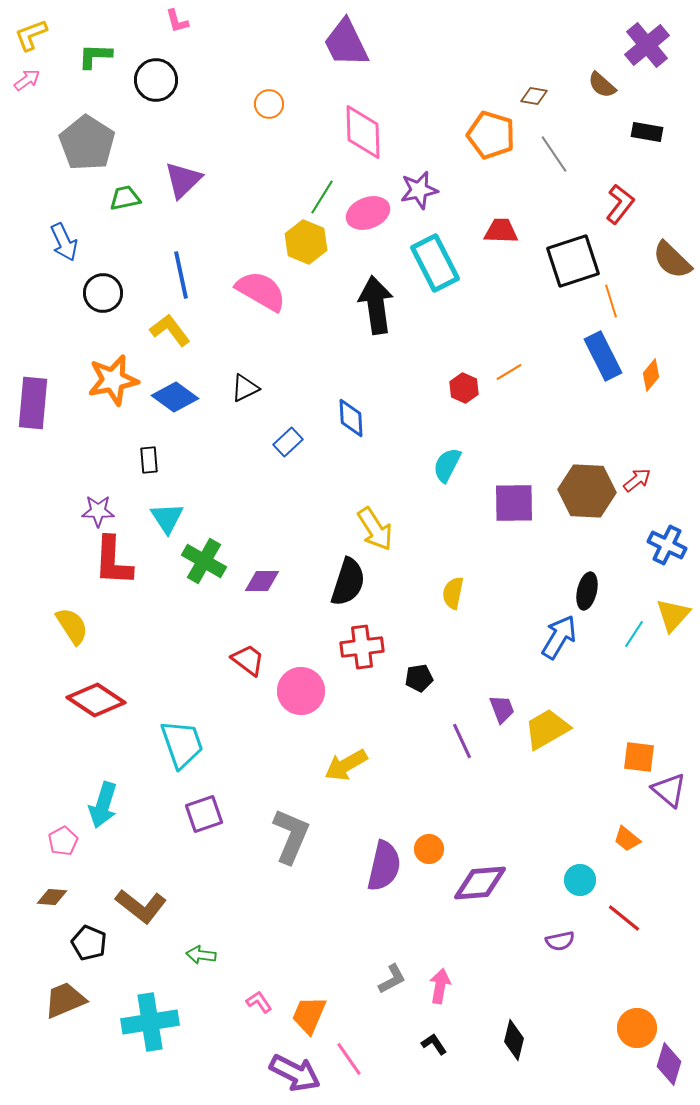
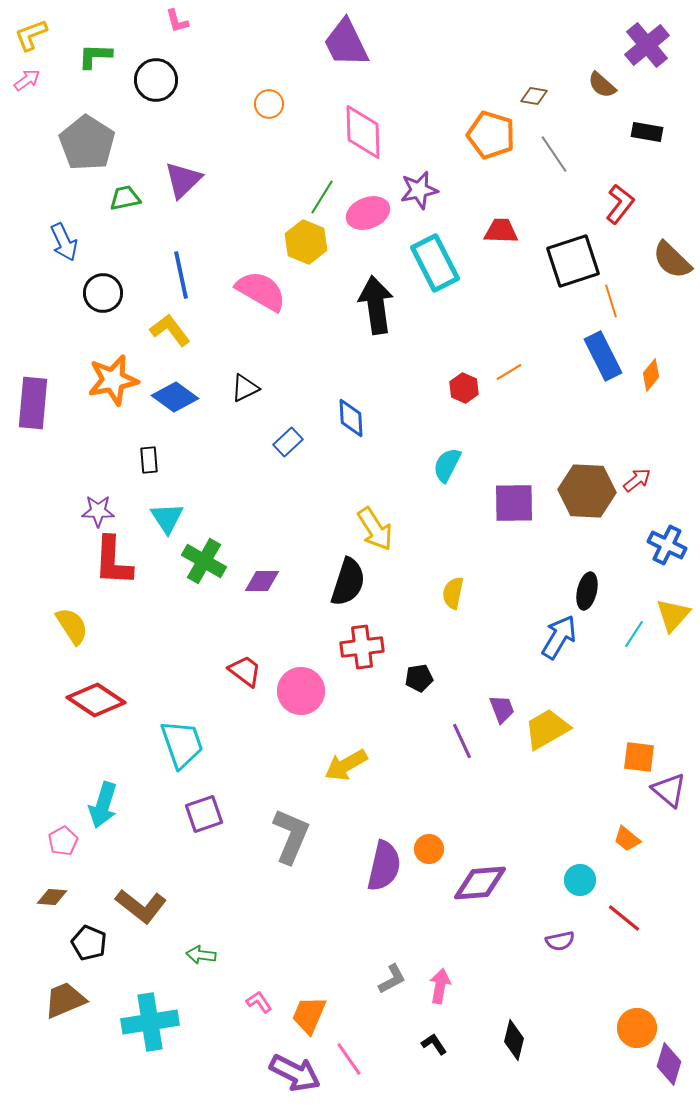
red trapezoid at (248, 660): moved 3 px left, 11 px down
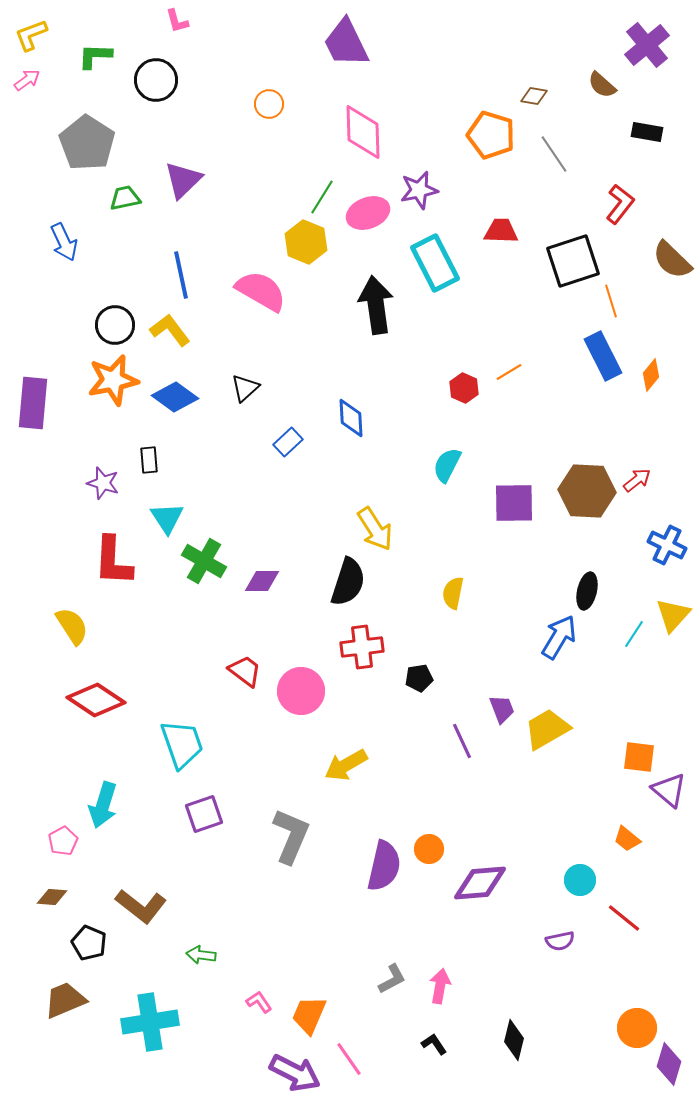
black circle at (103, 293): moved 12 px right, 32 px down
black triangle at (245, 388): rotated 16 degrees counterclockwise
purple star at (98, 511): moved 5 px right, 28 px up; rotated 16 degrees clockwise
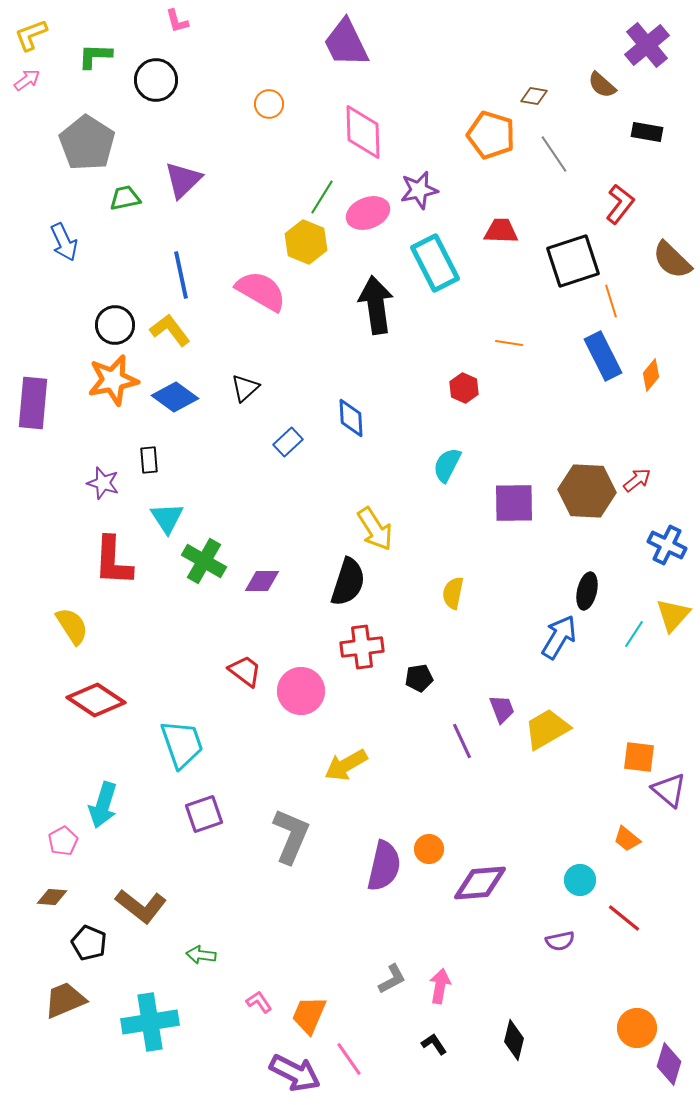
orange line at (509, 372): moved 29 px up; rotated 40 degrees clockwise
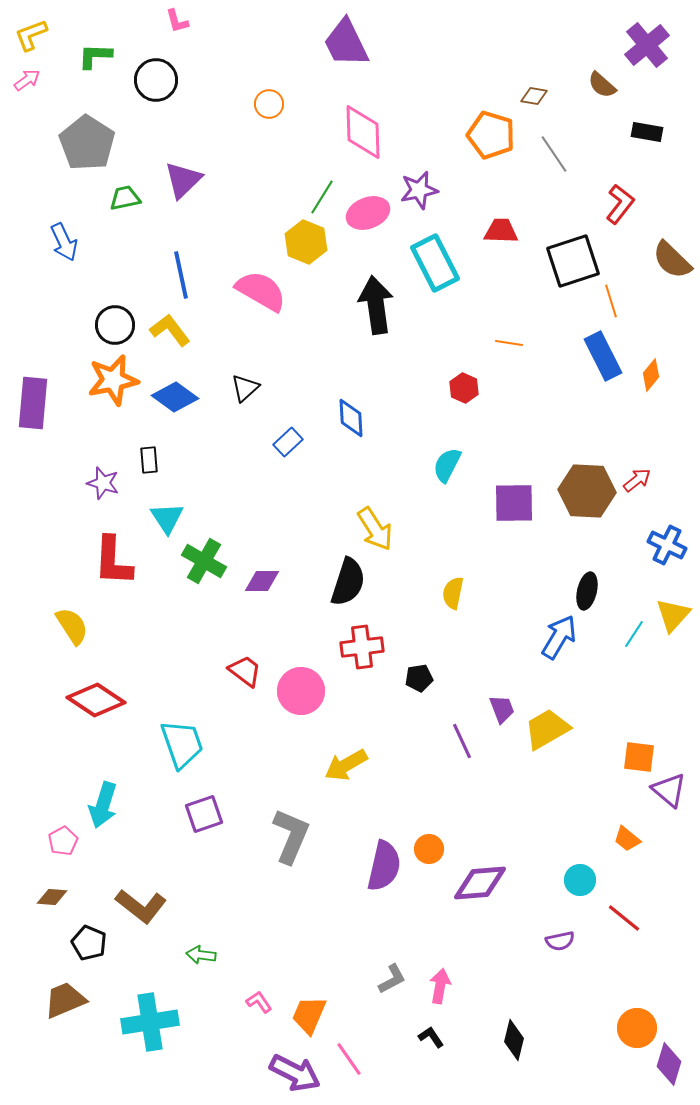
black L-shape at (434, 1044): moved 3 px left, 7 px up
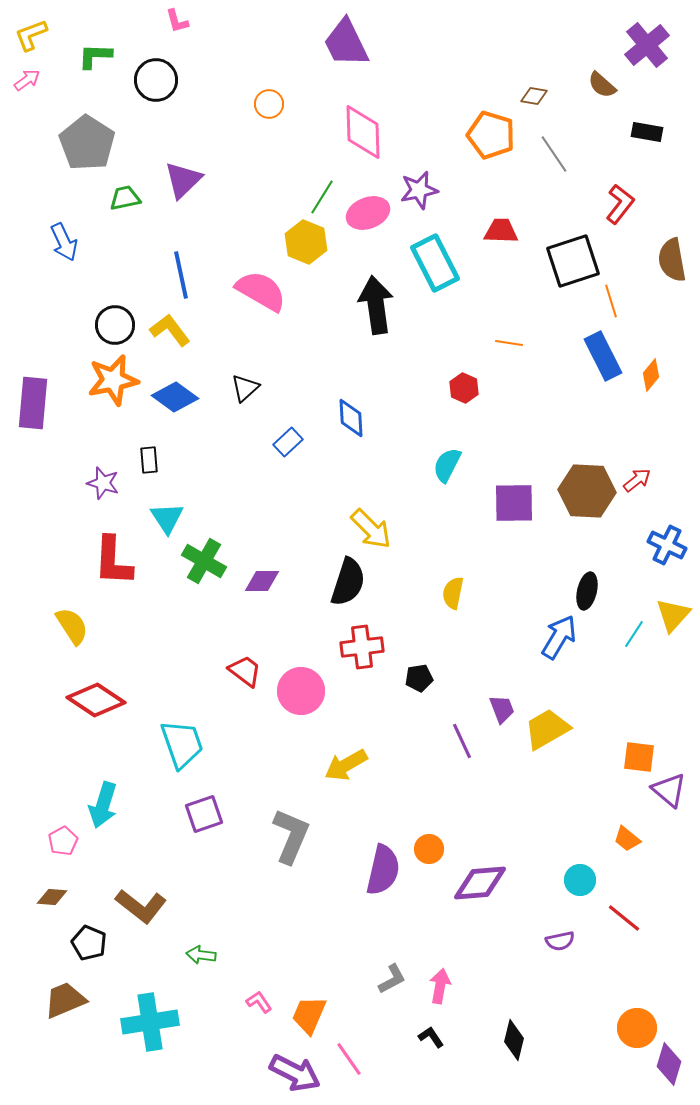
brown semicircle at (672, 260): rotated 36 degrees clockwise
yellow arrow at (375, 529): moved 4 px left; rotated 12 degrees counterclockwise
purple semicircle at (384, 866): moved 1 px left, 4 px down
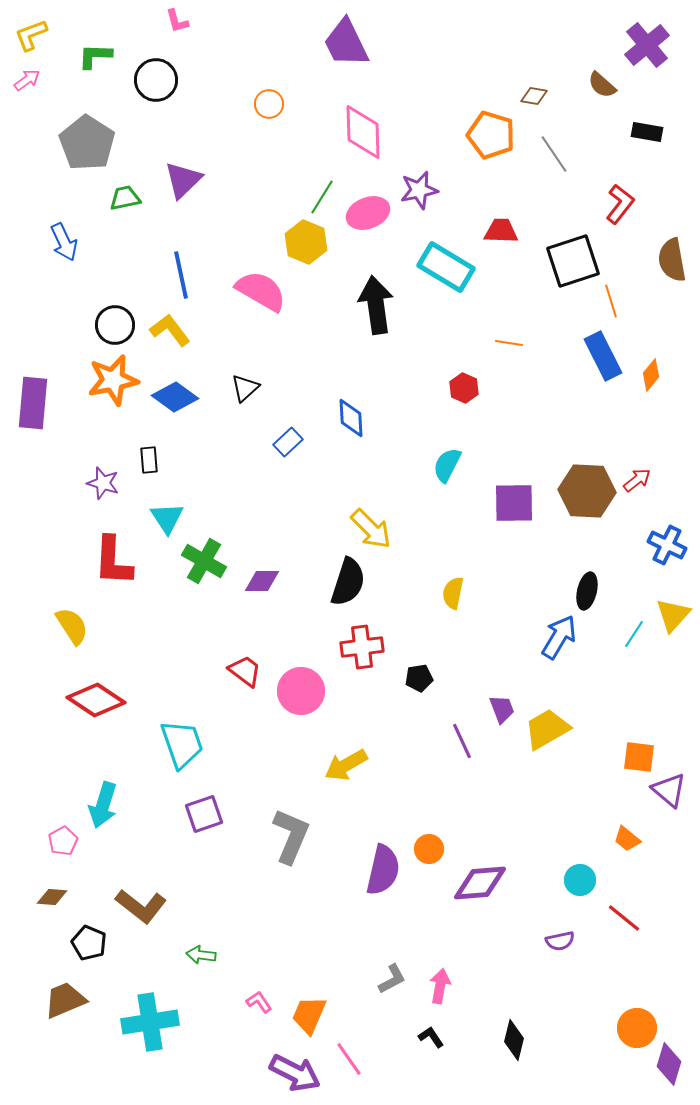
cyan rectangle at (435, 263): moved 11 px right, 4 px down; rotated 32 degrees counterclockwise
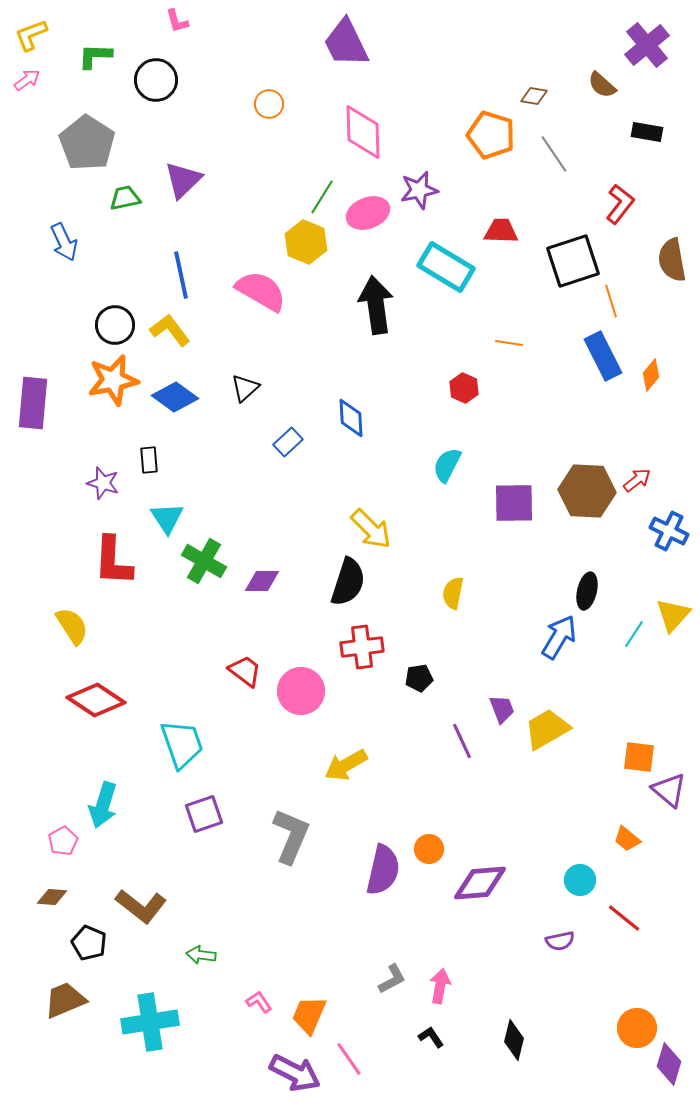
blue cross at (667, 545): moved 2 px right, 14 px up
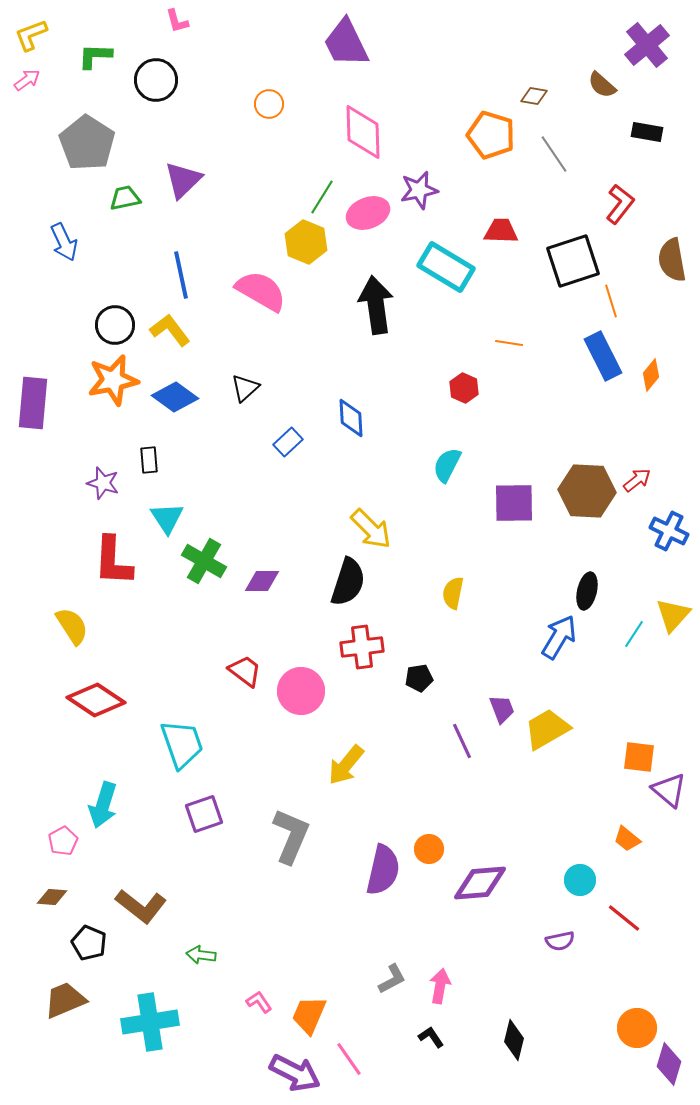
yellow arrow at (346, 765): rotated 21 degrees counterclockwise
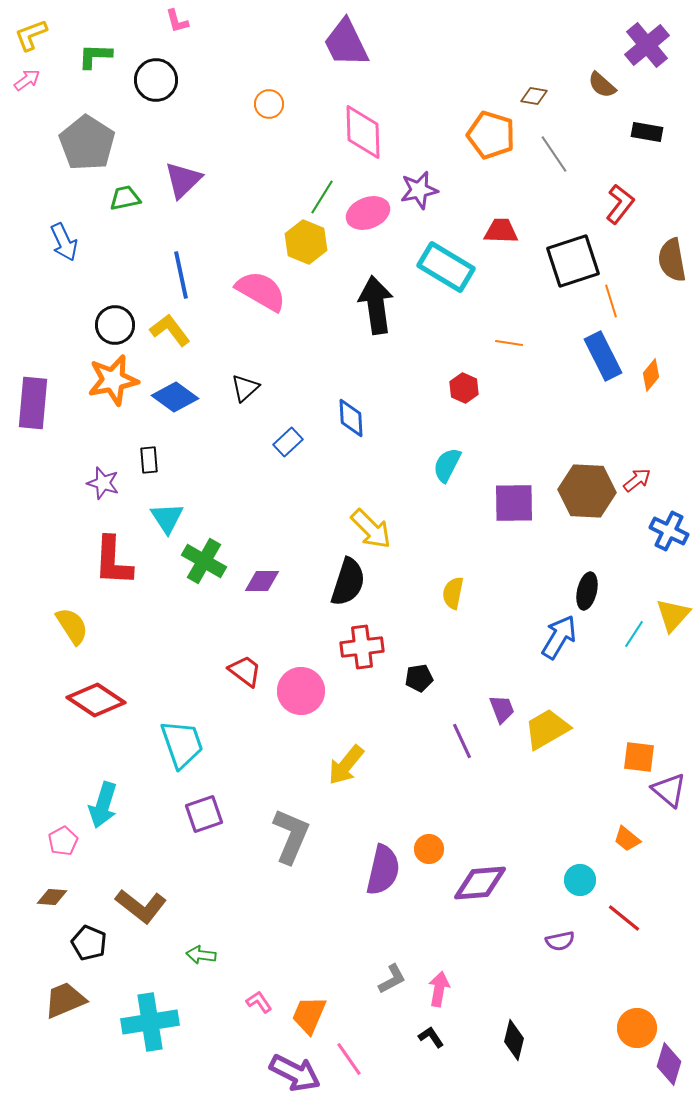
pink arrow at (440, 986): moved 1 px left, 3 px down
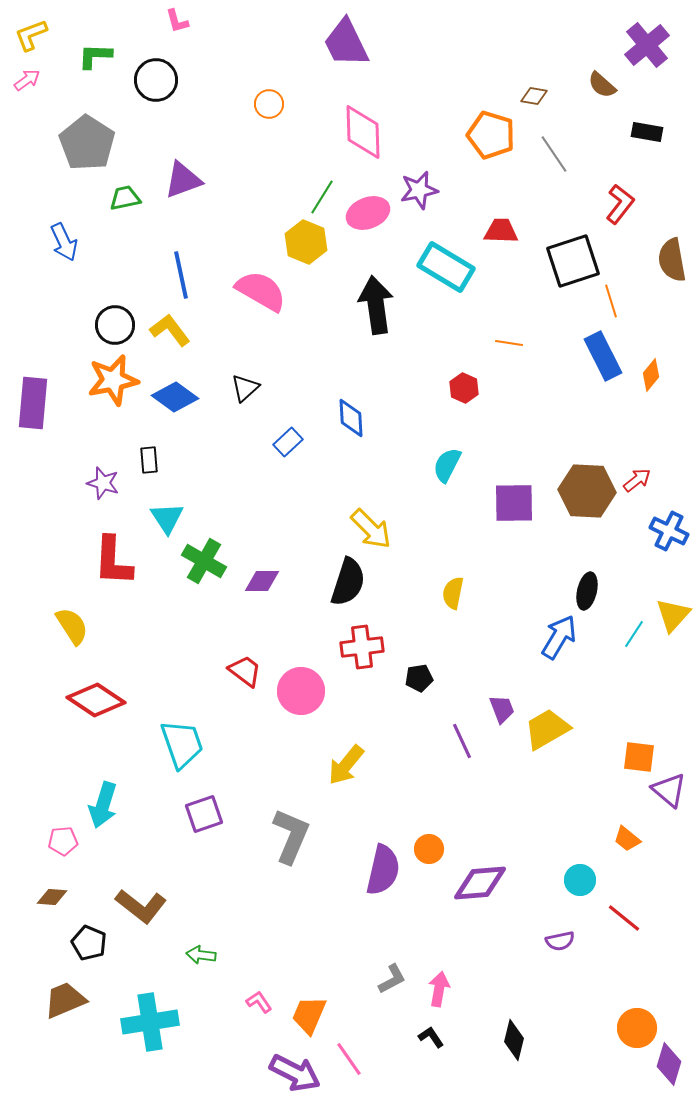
purple triangle at (183, 180): rotated 24 degrees clockwise
pink pentagon at (63, 841): rotated 24 degrees clockwise
